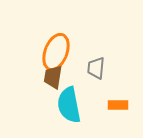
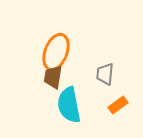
gray trapezoid: moved 9 px right, 6 px down
orange rectangle: rotated 36 degrees counterclockwise
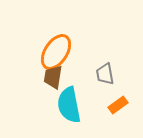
orange ellipse: rotated 12 degrees clockwise
gray trapezoid: rotated 15 degrees counterclockwise
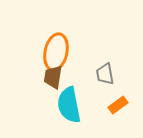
orange ellipse: rotated 21 degrees counterclockwise
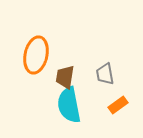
orange ellipse: moved 20 px left, 3 px down
brown trapezoid: moved 12 px right
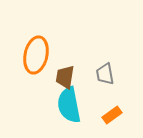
orange rectangle: moved 6 px left, 10 px down
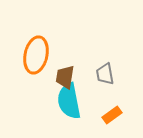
cyan semicircle: moved 4 px up
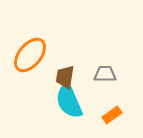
orange ellipse: moved 6 px left; rotated 27 degrees clockwise
gray trapezoid: rotated 100 degrees clockwise
cyan semicircle: rotated 12 degrees counterclockwise
